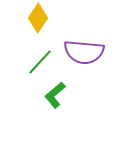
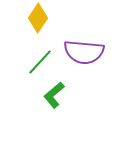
green L-shape: moved 1 px left
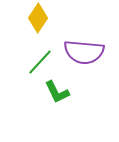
green L-shape: moved 3 px right, 3 px up; rotated 76 degrees counterclockwise
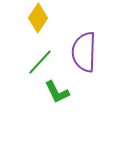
purple semicircle: rotated 87 degrees clockwise
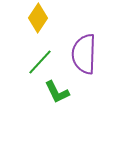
purple semicircle: moved 2 px down
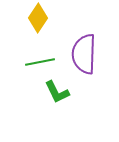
green line: rotated 36 degrees clockwise
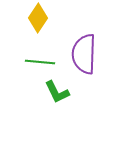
green line: rotated 16 degrees clockwise
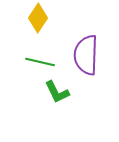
purple semicircle: moved 2 px right, 1 px down
green line: rotated 8 degrees clockwise
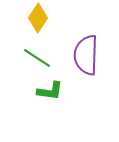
green line: moved 3 px left, 4 px up; rotated 20 degrees clockwise
green L-shape: moved 7 px left, 1 px up; rotated 56 degrees counterclockwise
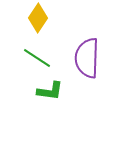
purple semicircle: moved 1 px right, 3 px down
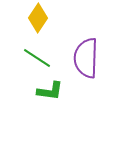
purple semicircle: moved 1 px left
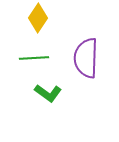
green line: moved 3 px left; rotated 36 degrees counterclockwise
green L-shape: moved 2 px left, 2 px down; rotated 28 degrees clockwise
